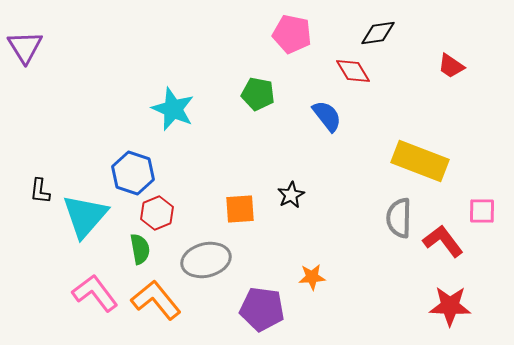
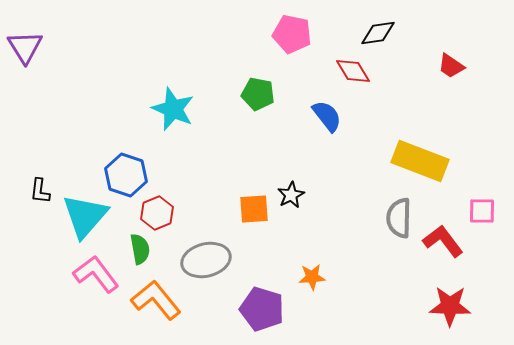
blue hexagon: moved 7 px left, 2 px down
orange square: moved 14 px right
pink L-shape: moved 1 px right, 19 px up
purple pentagon: rotated 9 degrees clockwise
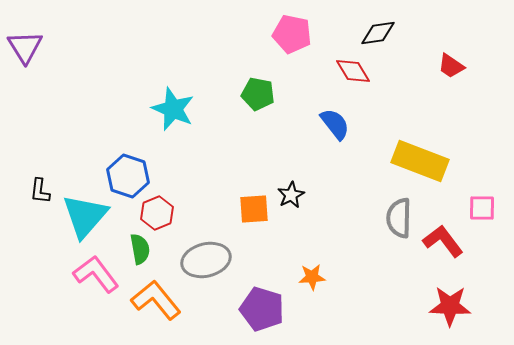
blue semicircle: moved 8 px right, 8 px down
blue hexagon: moved 2 px right, 1 px down
pink square: moved 3 px up
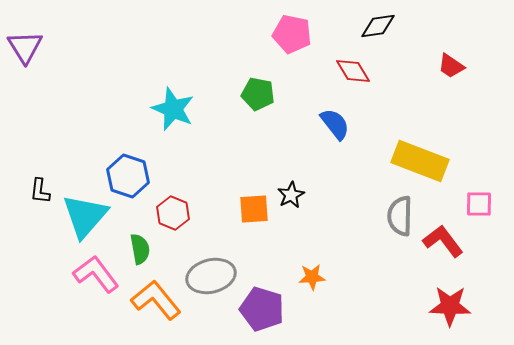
black diamond: moved 7 px up
pink square: moved 3 px left, 4 px up
red hexagon: moved 16 px right; rotated 16 degrees counterclockwise
gray semicircle: moved 1 px right, 2 px up
gray ellipse: moved 5 px right, 16 px down
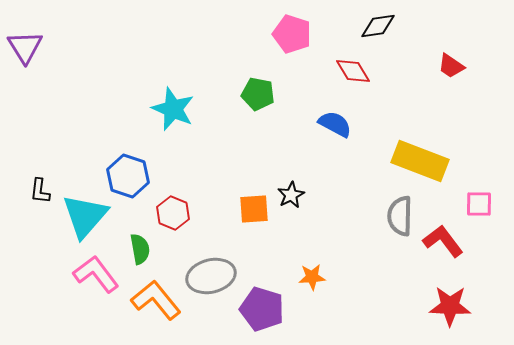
pink pentagon: rotated 6 degrees clockwise
blue semicircle: rotated 24 degrees counterclockwise
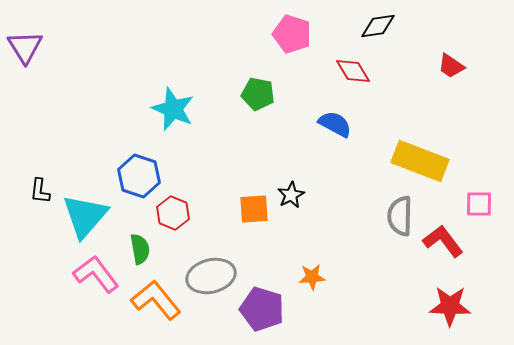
blue hexagon: moved 11 px right
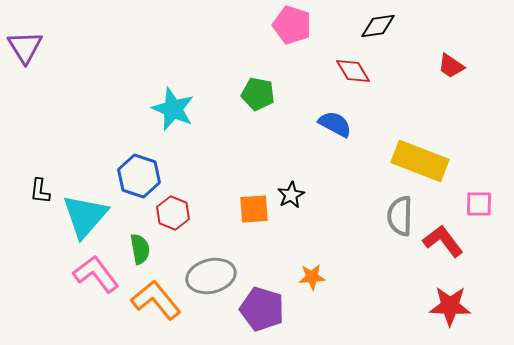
pink pentagon: moved 9 px up
